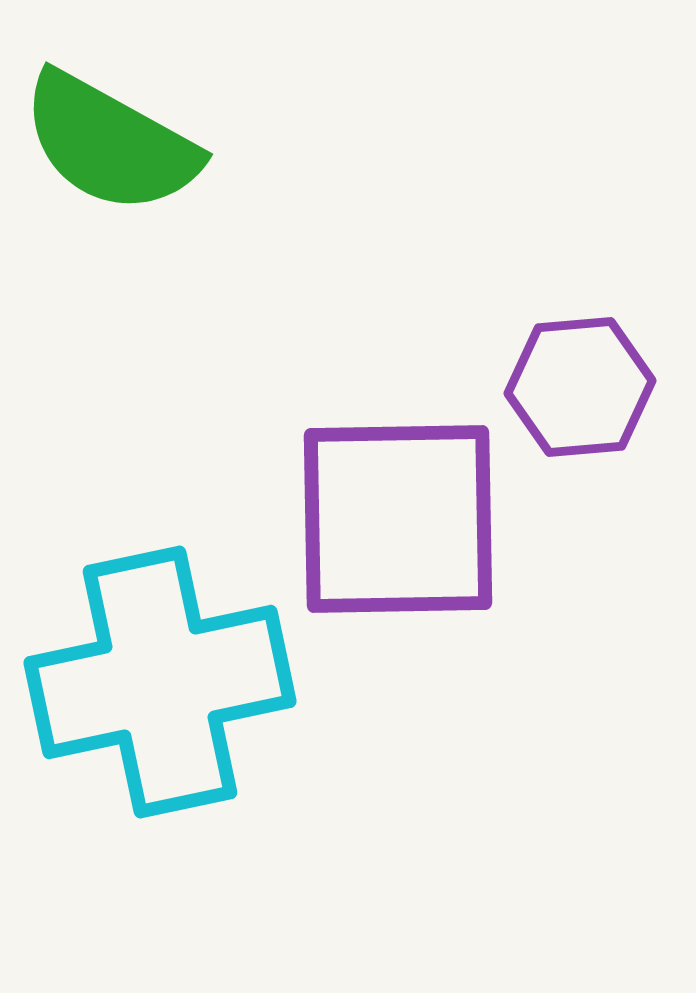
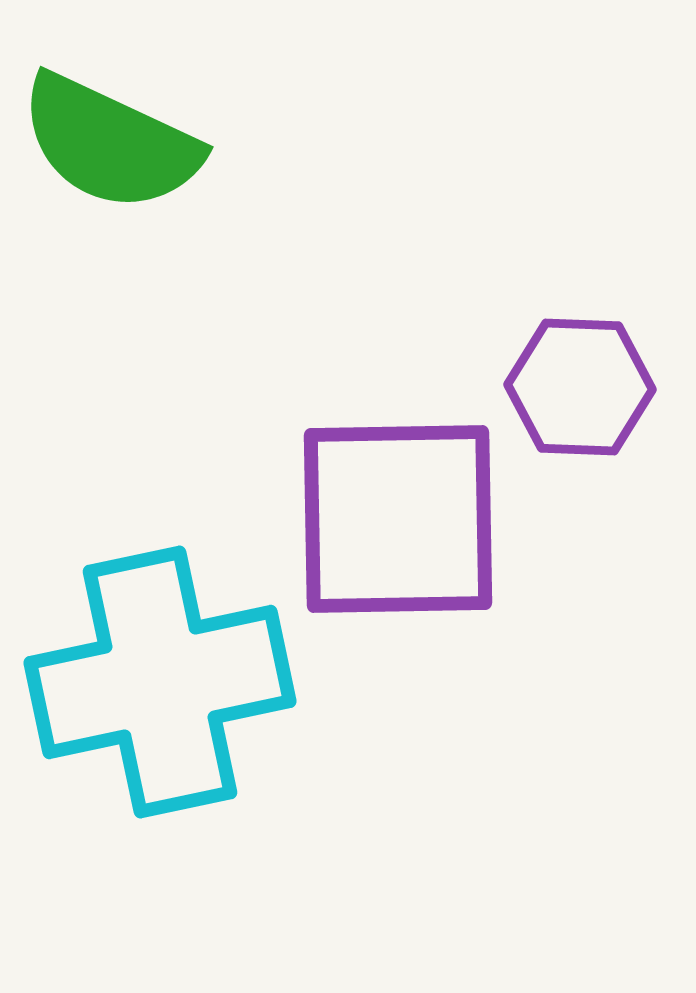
green semicircle: rotated 4 degrees counterclockwise
purple hexagon: rotated 7 degrees clockwise
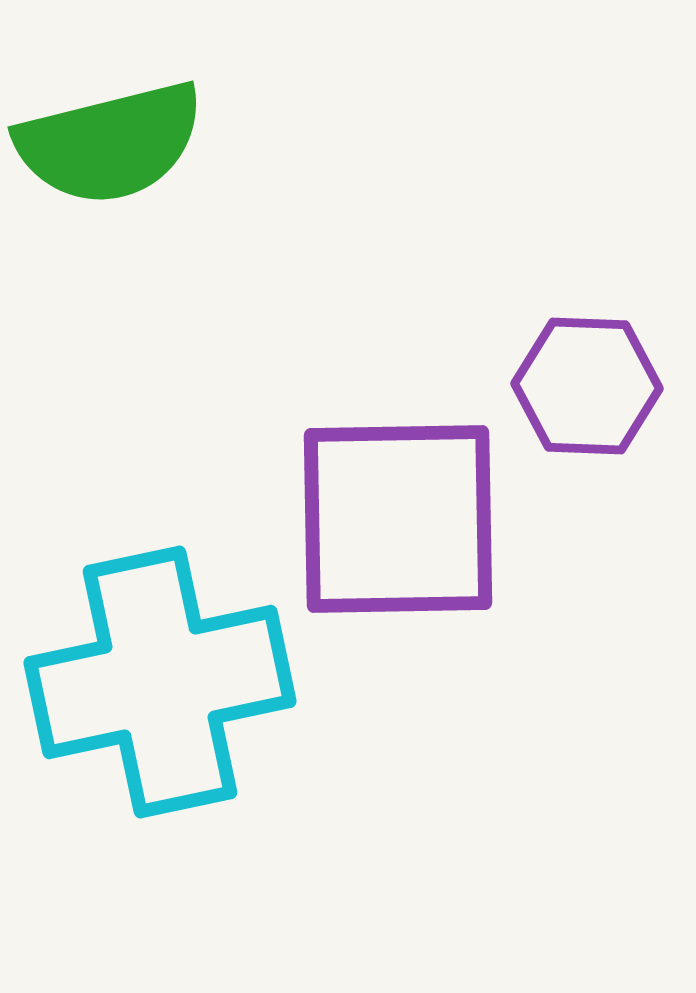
green semicircle: rotated 39 degrees counterclockwise
purple hexagon: moved 7 px right, 1 px up
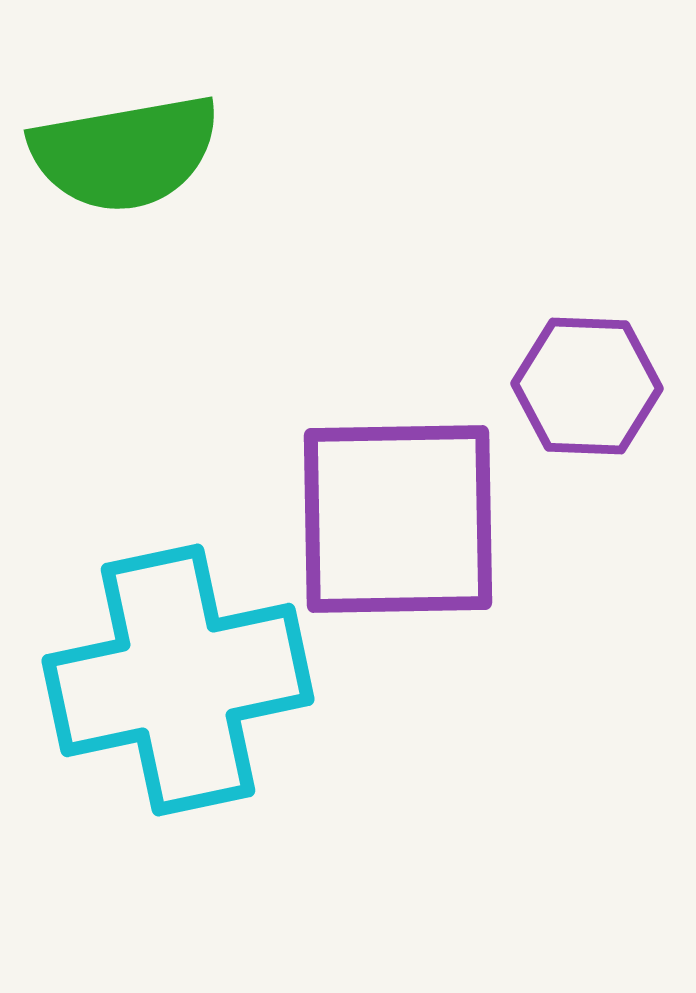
green semicircle: moved 15 px right, 10 px down; rotated 4 degrees clockwise
cyan cross: moved 18 px right, 2 px up
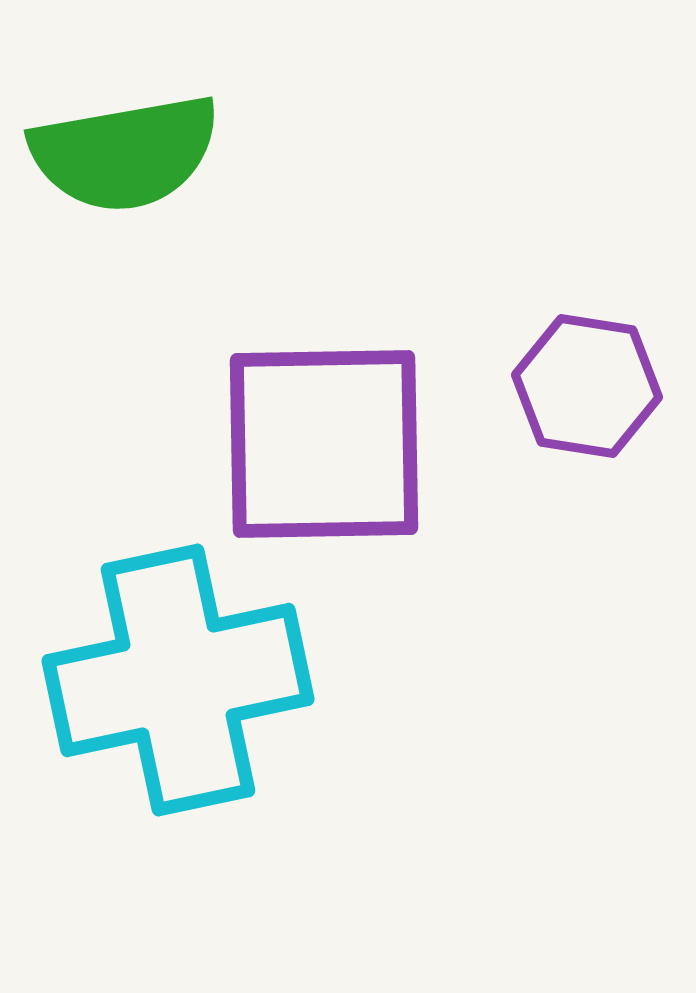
purple hexagon: rotated 7 degrees clockwise
purple square: moved 74 px left, 75 px up
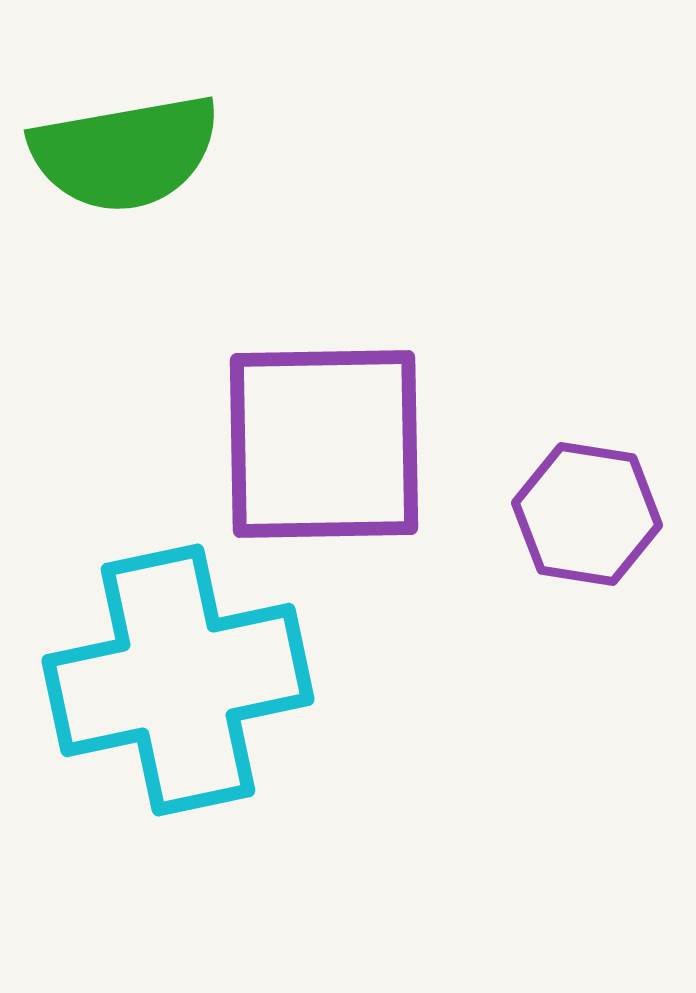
purple hexagon: moved 128 px down
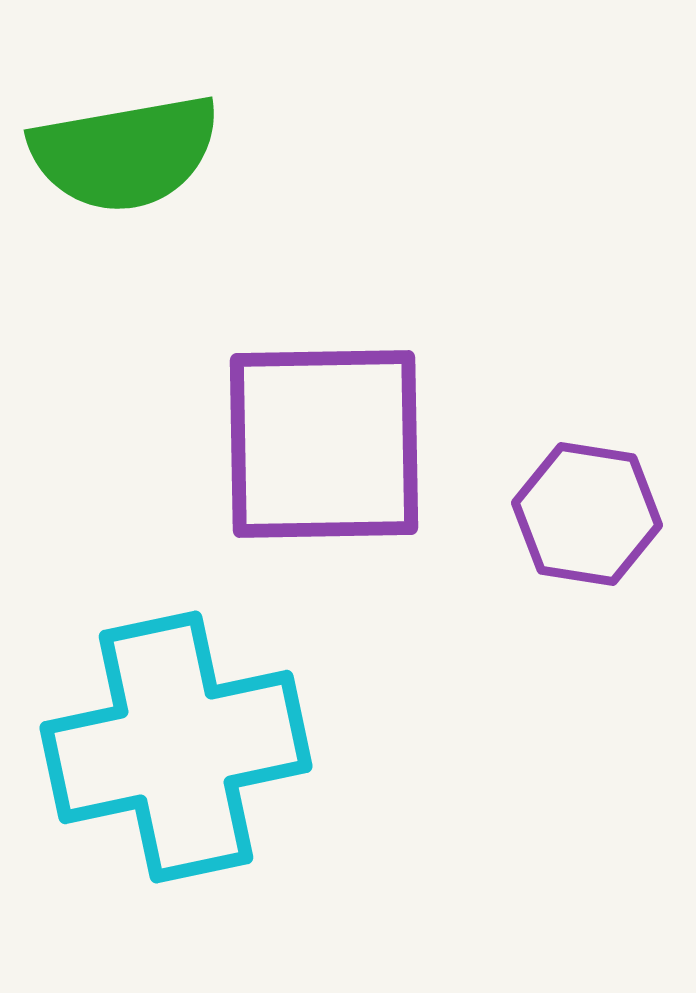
cyan cross: moved 2 px left, 67 px down
